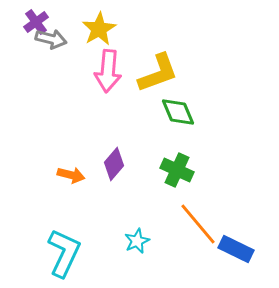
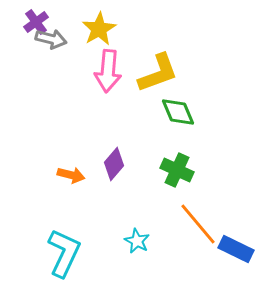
cyan star: rotated 20 degrees counterclockwise
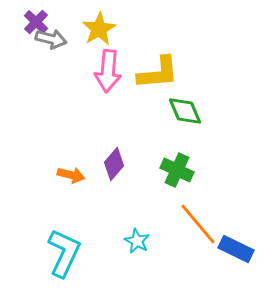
purple cross: rotated 10 degrees counterclockwise
yellow L-shape: rotated 15 degrees clockwise
green diamond: moved 7 px right, 1 px up
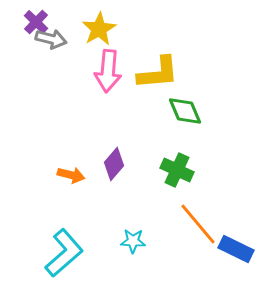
cyan star: moved 4 px left; rotated 25 degrees counterclockwise
cyan L-shape: rotated 24 degrees clockwise
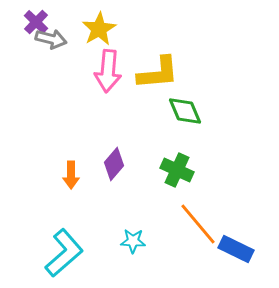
orange arrow: rotated 76 degrees clockwise
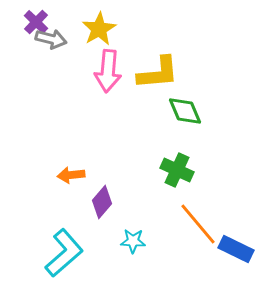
purple diamond: moved 12 px left, 38 px down
orange arrow: rotated 84 degrees clockwise
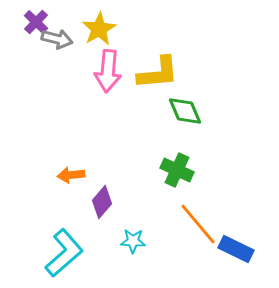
gray arrow: moved 6 px right
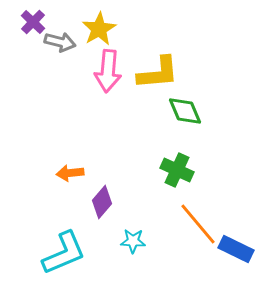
purple cross: moved 3 px left
gray arrow: moved 3 px right, 3 px down
orange arrow: moved 1 px left, 2 px up
cyan L-shape: rotated 18 degrees clockwise
